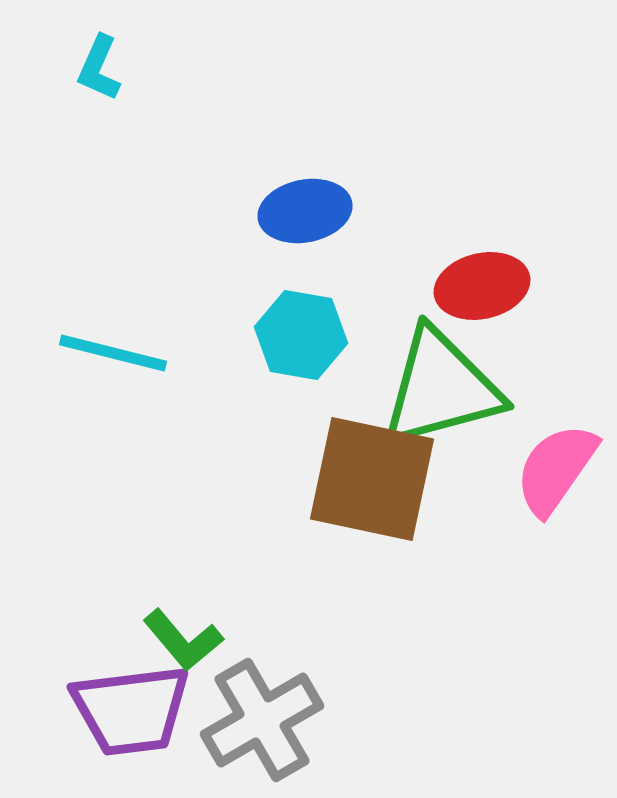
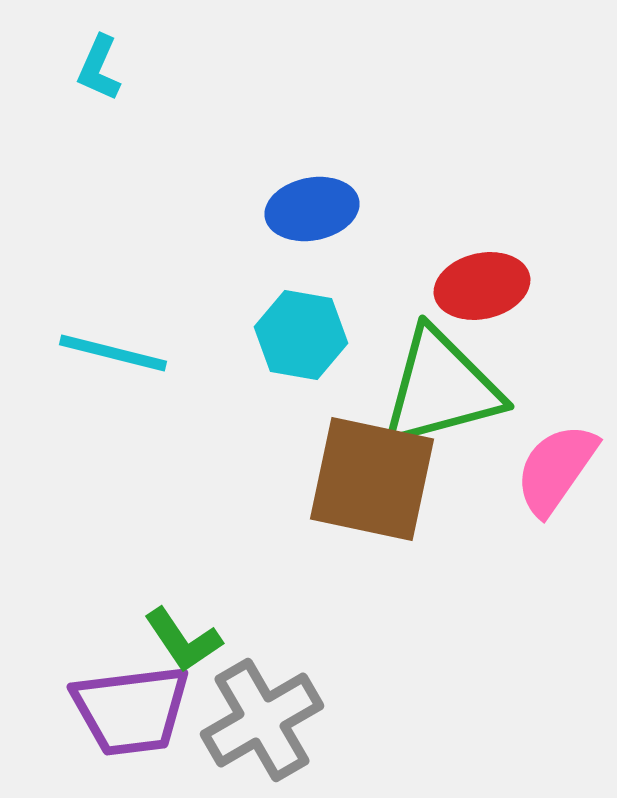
blue ellipse: moved 7 px right, 2 px up
green L-shape: rotated 6 degrees clockwise
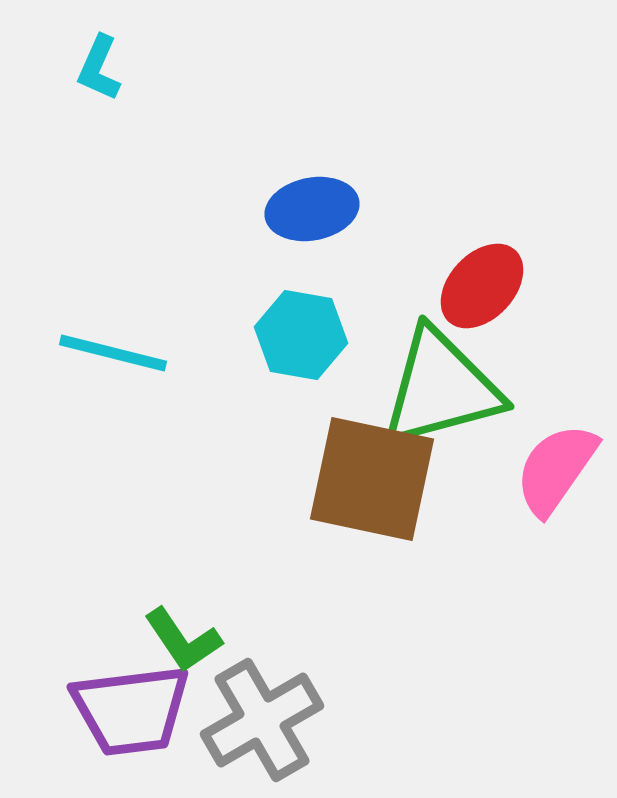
red ellipse: rotated 34 degrees counterclockwise
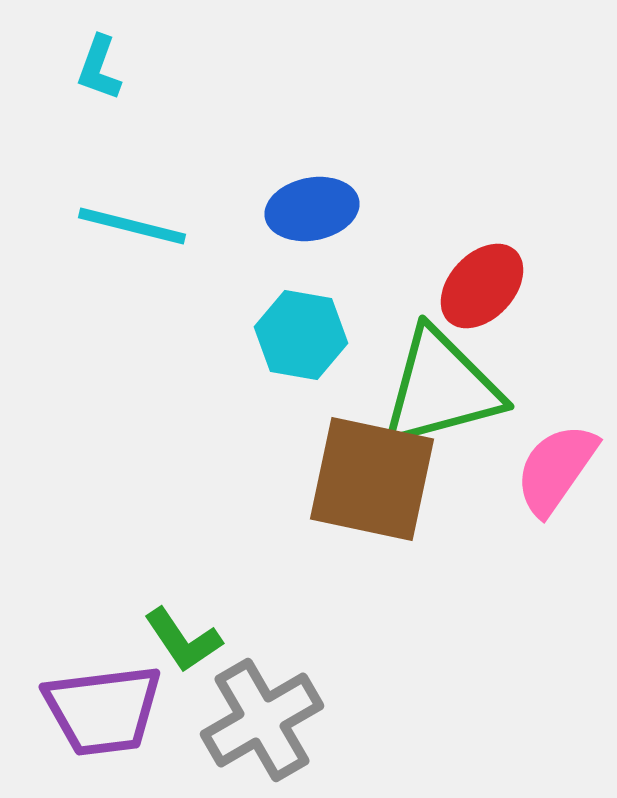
cyan L-shape: rotated 4 degrees counterclockwise
cyan line: moved 19 px right, 127 px up
purple trapezoid: moved 28 px left
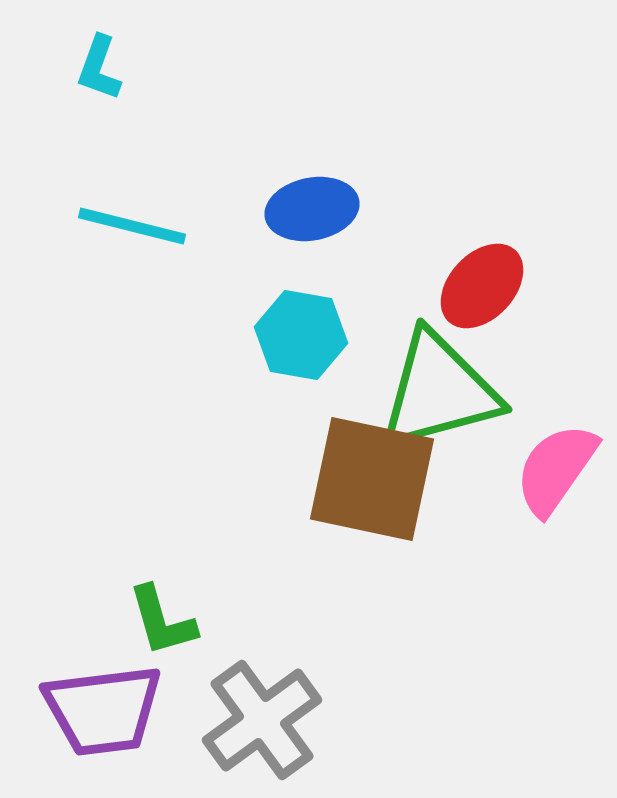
green triangle: moved 2 px left, 3 px down
green L-shape: moved 21 px left, 19 px up; rotated 18 degrees clockwise
gray cross: rotated 6 degrees counterclockwise
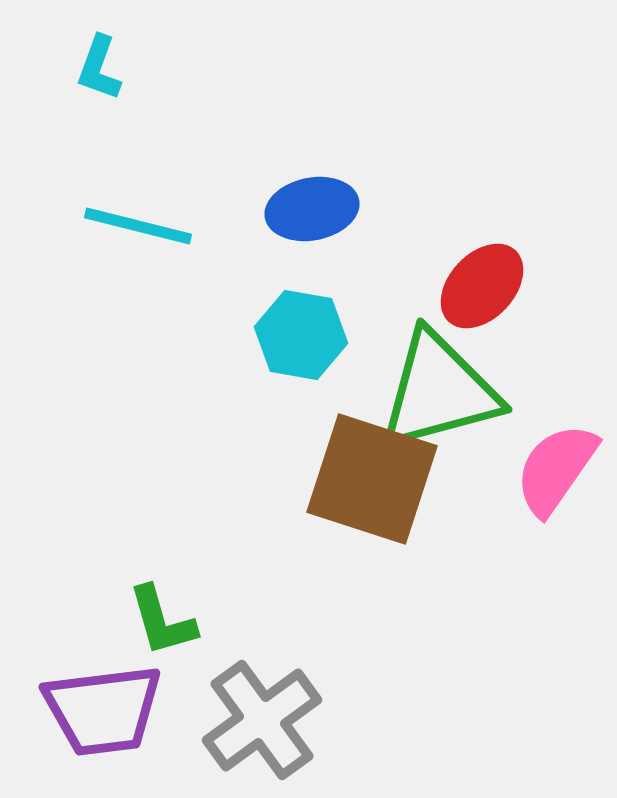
cyan line: moved 6 px right
brown square: rotated 6 degrees clockwise
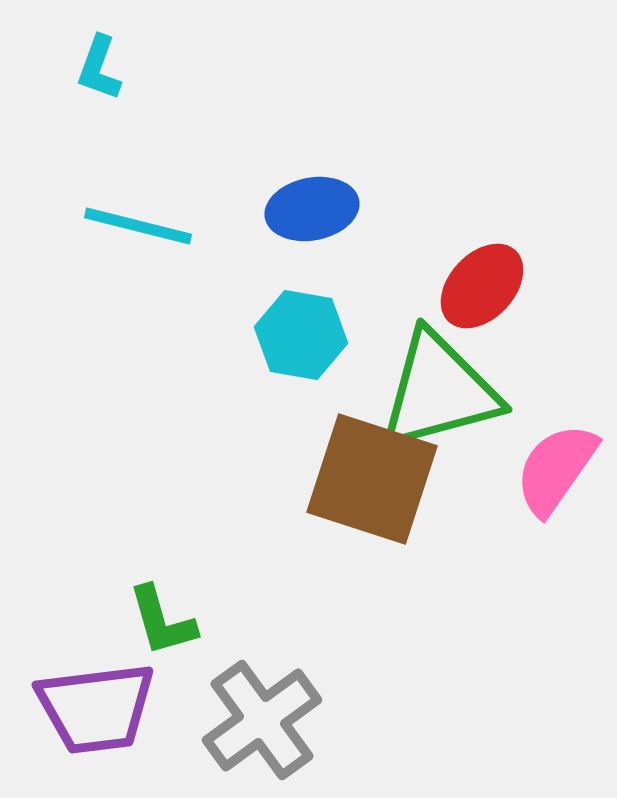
purple trapezoid: moved 7 px left, 2 px up
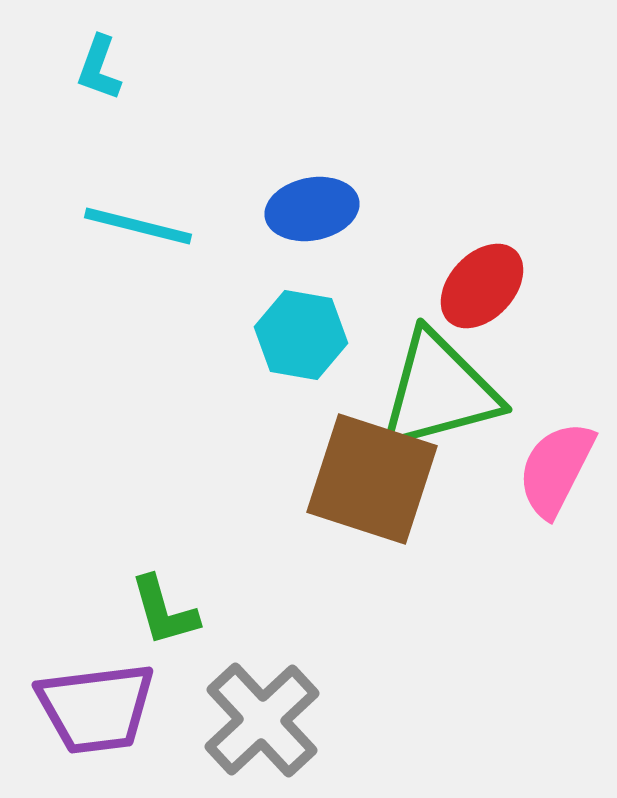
pink semicircle: rotated 8 degrees counterclockwise
green L-shape: moved 2 px right, 10 px up
gray cross: rotated 7 degrees counterclockwise
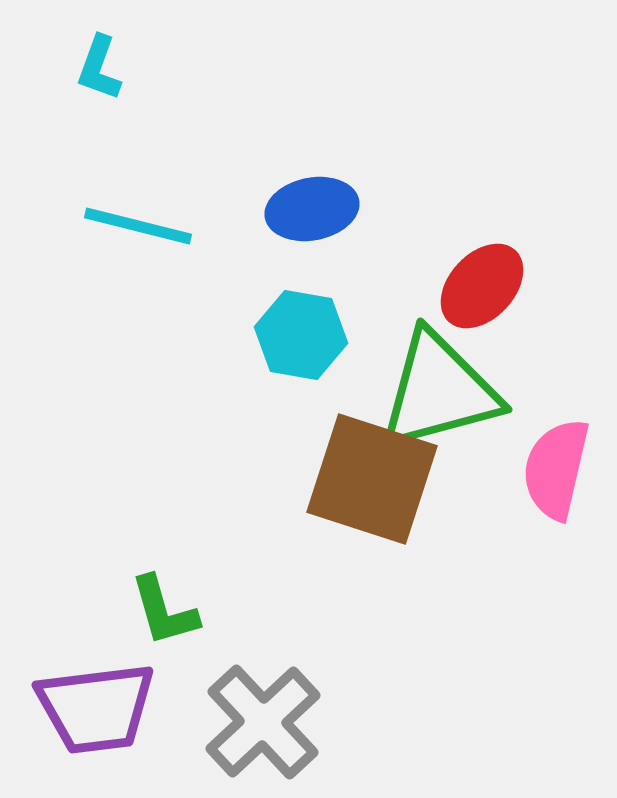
pink semicircle: rotated 14 degrees counterclockwise
gray cross: moved 1 px right, 2 px down
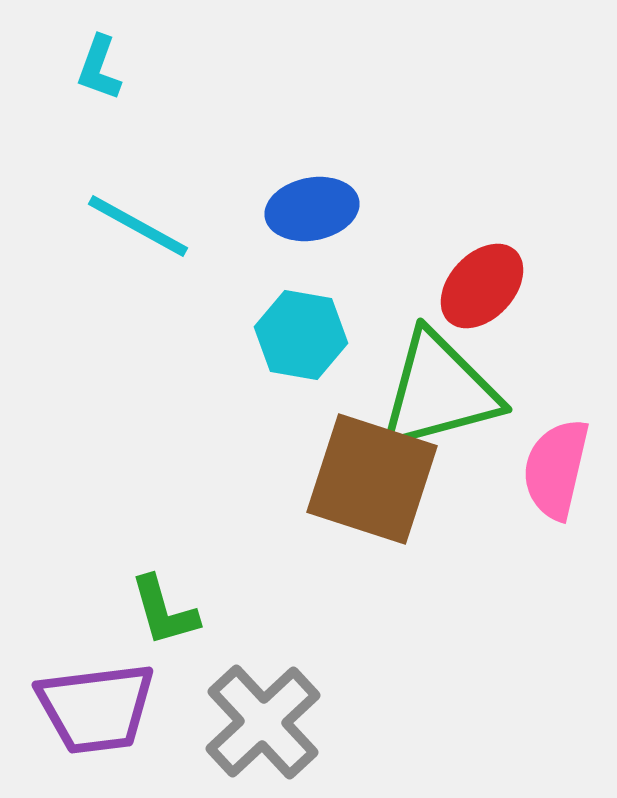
cyan line: rotated 15 degrees clockwise
